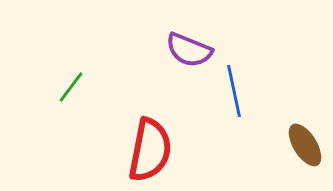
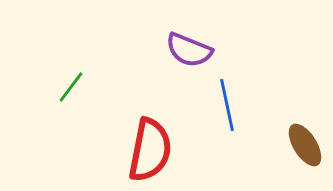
blue line: moved 7 px left, 14 px down
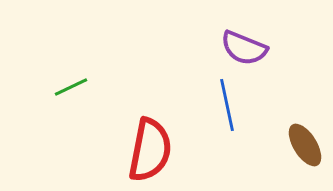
purple semicircle: moved 55 px right, 2 px up
green line: rotated 28 degrees clockwise
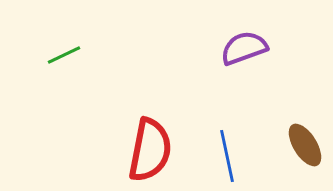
purple semicircle: rotated 138 degrees clockwise
green line: moved 7 px left, 32 px up
blue line: moved 51 px down
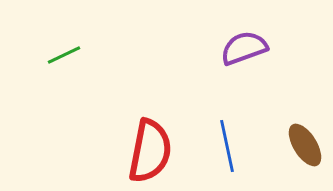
red semicircle: moved 1 px down
blue line: moved 10 px up
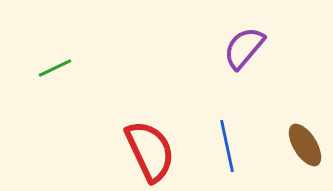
purple semicircle: rotated 30 degrees counterclockwise
green line: moved 9 px left, 13 px down
red semicircle: rotated 36 degrees counterclockwise
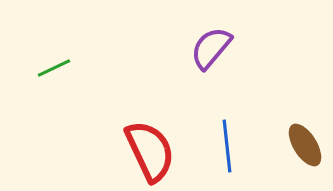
purple semicircle: moved 33 px left
green line: moved 1 px left
blue line: rotated 6 degrees clockwise
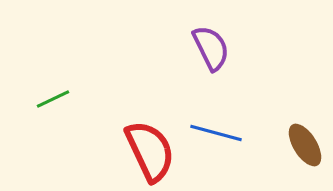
purple semicircle: rotated 114 degrees clockwise
green line: moved 1 px left, 31 px down
blue line: moved 11 px left, 13 px up; rotated 69 degrees counterclockwise
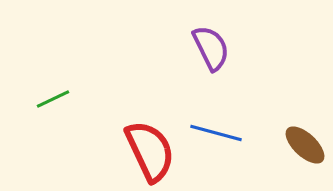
brown ellipse: rotated 15 degrees counterclockwise
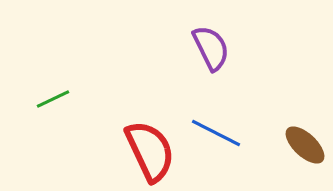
blue line: rotated 12 degrees clockwise
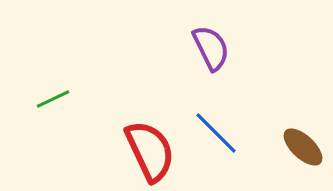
blue line: rotated 18 degrees clockwise
brown ellipse: moved 2 px left, 2 px down
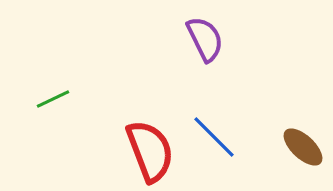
purple semicircle: moved 6 px left, 9 px up
blue line: moved 2 px left, 4 px down
red semicircle: rotated 4 degrees clockwise
